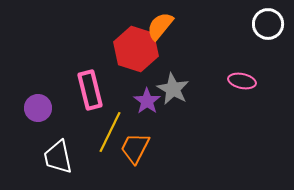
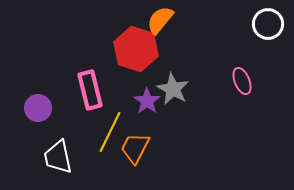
orange semicircle: moved 6 px up
pink ellipse: rotated 56 degrees clockwise
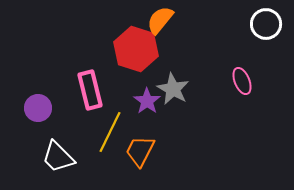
white circle: moved 2 px left
orange trapezoid: moved 5 px right, 3 px down
white trapezoid: rotated 33 degrees counterclockwise
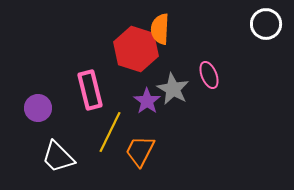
orange semicircle: moved 9 px down; rotated 36 degrees counterclockwise
pink ellipse: moved 33 px left, 6 px up
